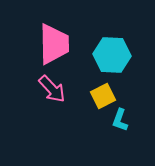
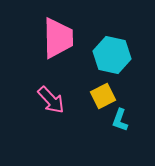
pink trapezoid: moved 4 px right, 6 px up
cyan hexagon: rotated 9 degrees clockwise
pink arrow: moved 1 px left, 11 px down
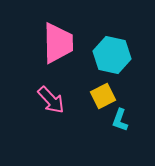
pink trapezoid: moved 5 px down
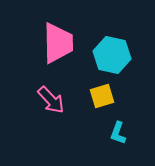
yellow square: moved 1 px left; rotated 10 degrees clockwise
cyan L-shape: moved 2 px left, 13 px down
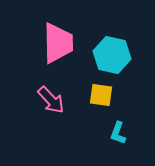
yellow square: moved 1 px left, 1 px up; rotated 25 degrees clockwise
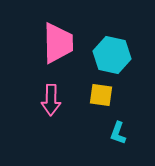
pink arrow: rotated 44 degrees clockwise
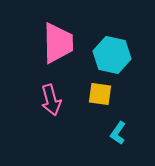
yellow square: moved 1 px left, 1 px up
pink arrow: rotated 16 degrees counterclockwise
cyan L-shape: rotated 15 degrees clockwise
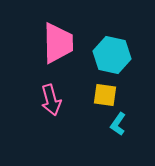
yellow square: moved 5 px right, 1 px down
cyan L-shape: moved 9 px up
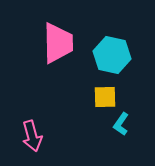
yellow square: moved 2 px down; rotated 10 degrees counterclockwise
pink arrow: moved 19 px left, 36 px down
cyan L-shape: moved 3 px right
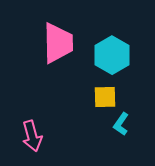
cyan hexagon: rotated 18 degrees clockwise
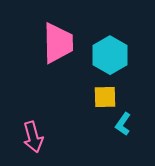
cyan hexagon: moved 2 px left
cyan L-shape: moved 2 px right
pink arrow: moved 1 px right, 1 px down
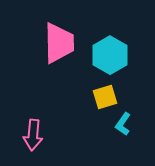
pink trapezoid: moved 1 px right
yellow square: rotated 15 degrees counterclockwise
pink arrow: moved 2 px up; rotated 20 degrees clockwise
